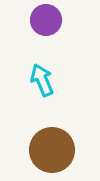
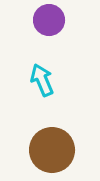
purple circle: moved 3 px right
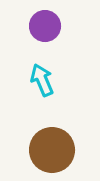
purple circle: moved 4 px left, 6 px down
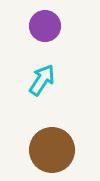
cyan arrow: rotated 56 degrees clockwise
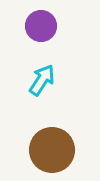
purple circle: moved 4 px left
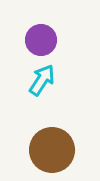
purple circle: moved 14 px down
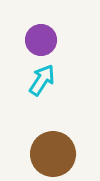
brown circle: moved 1 px right, 4 px down
